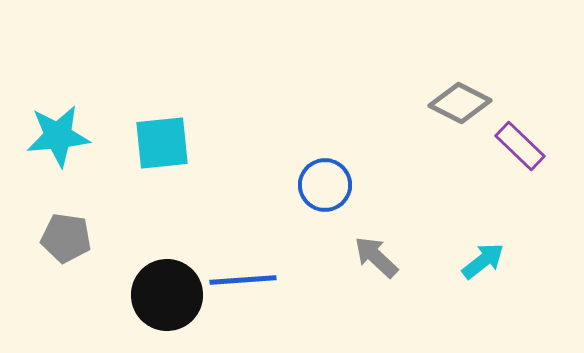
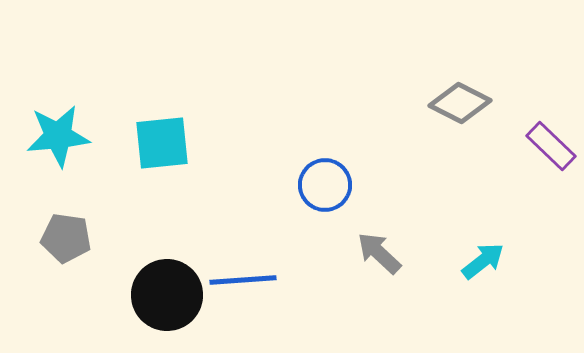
purple rectangle: moved 31 px right
gray arrow: moved 3 px right, 4 px up
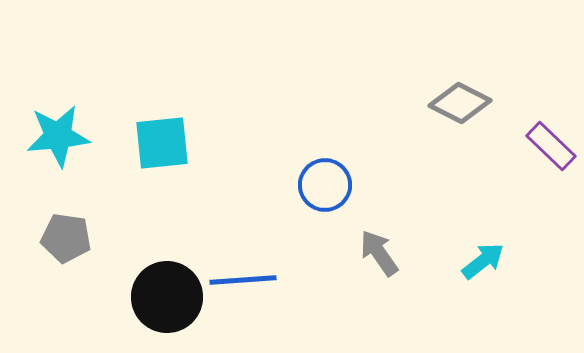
gray arrow: rotated 12 degrees clockwise
black circle: moved 2 px down
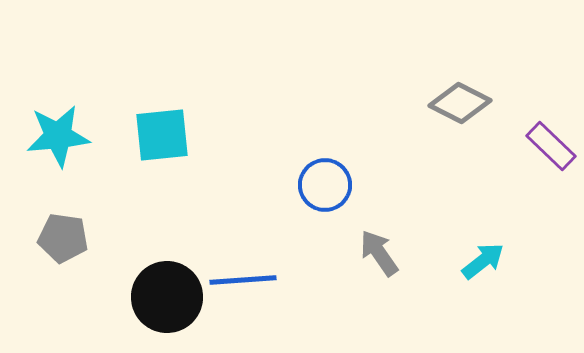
cyan square: moved 8 px up
gray pentagon: moved 3 px left
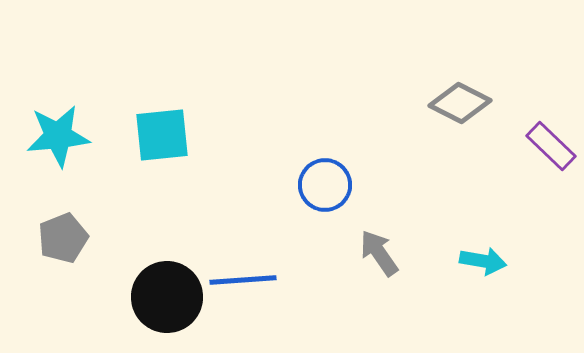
gray pentagon: rotated 30 degrees counterclockwise
cyan arrow: rotated 48 degrees clockwise
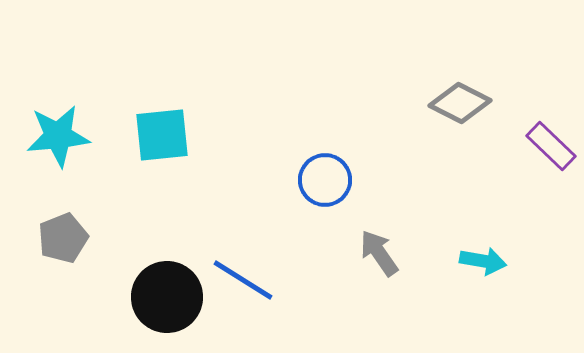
blue circle: moved 5 px up
blue line: rotated 36 degrees clockwise
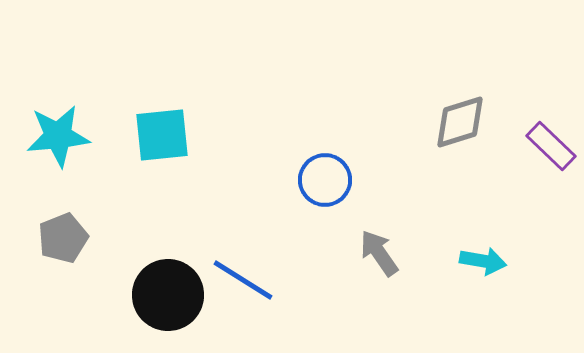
gray diamond: moved 19 px down; rotated 44 degrees counterclockwise
black circle: moved 1 px right, 2 px up
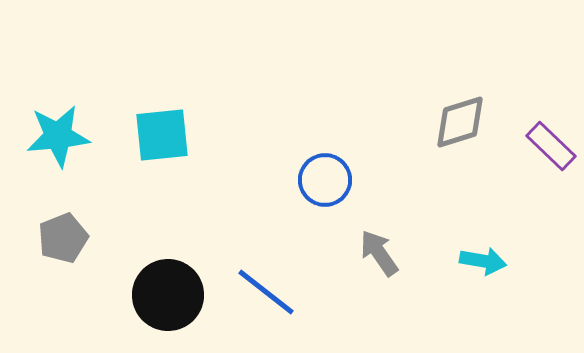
blue line: moved 23 px right, 12 px down; rotated 6 degrees clockwise
